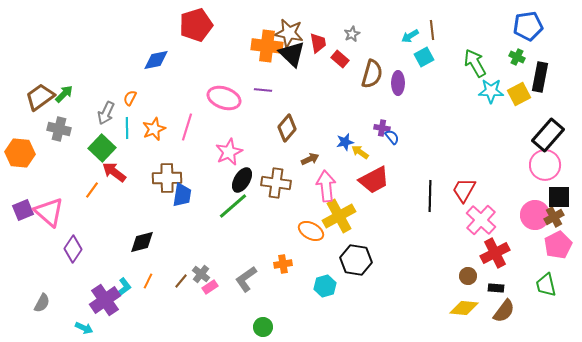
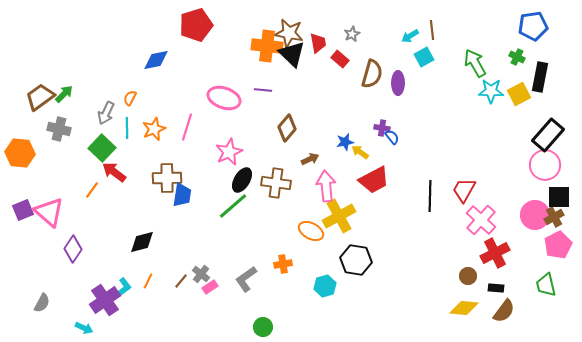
blue pentagon at (528, 26): moved 5 px right
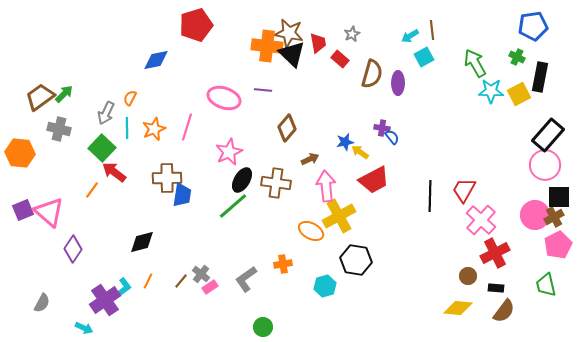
yellow diamond at (464, 308): moved 6 px left
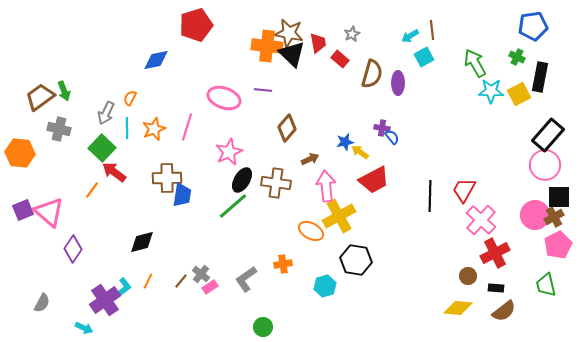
green arrow at (64, 94): moved 3 px up; rotated 114 degrees clockwise
brown semicircle at (504, 311): rotated 15 degrees clockwise
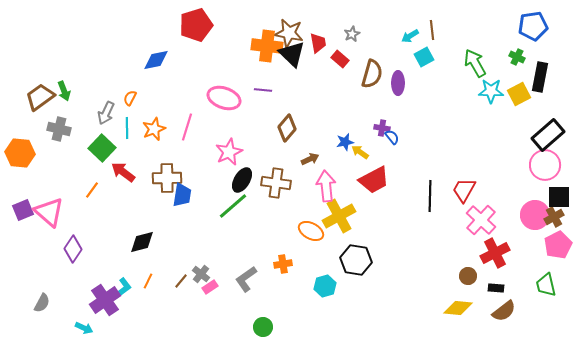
black rectangle at (548, 135): rotated 8 degrees clockwise
red arrow at (114, 172): moved 9 px right
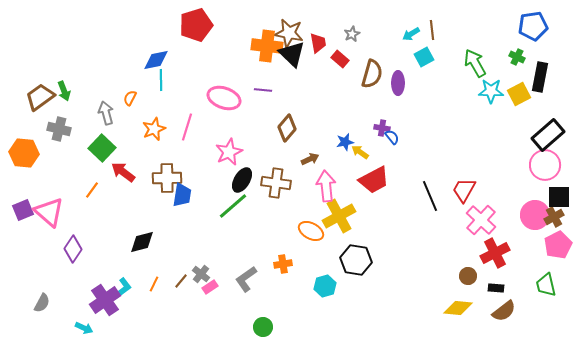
cyan arrow at (410, 36): moved 1 px right, 2 px up
gray arrow at (106, 113): rotated 140 degrees clockwise
cyan line at (127, 128): moved 34 px right, 48 px up
orange hexagon at (20, 153): moved 4 px right
black line at (430, 196): rotated 24 degrees counterclockwise
orange line at (148, 281): moved 6 px right, 3 px down
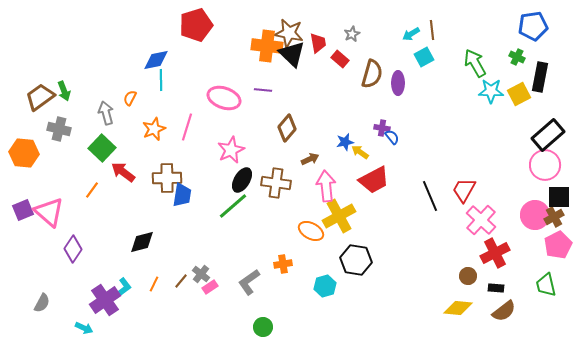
pink star at (229, 152): moved 2 px right, 2 px up
gray L-shape at (246, 279): moved 3 px right, 3 px down
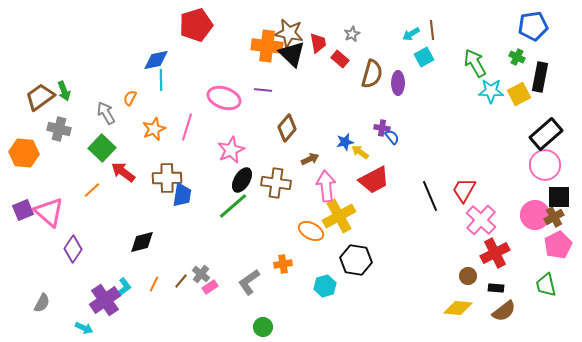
gray arrow at (106, 113): rotated 15 degrees counterclockwise
black rectangle at (548, 135): moved 2 px left, 1 px up
orange line at (92, 190): rotated 12 degrees clockwise
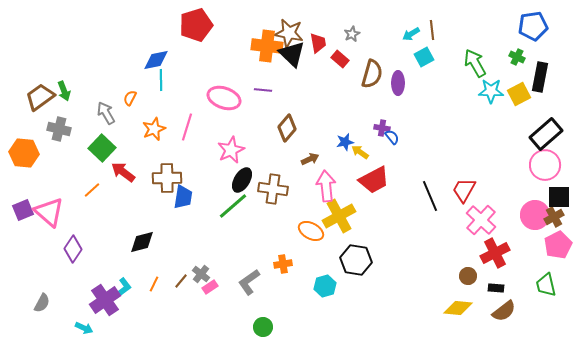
brown cross at (276, 183): moved 3 px left, 6 px down
blue trapezoid at (182, 195): moved 1 px right, 2 px down
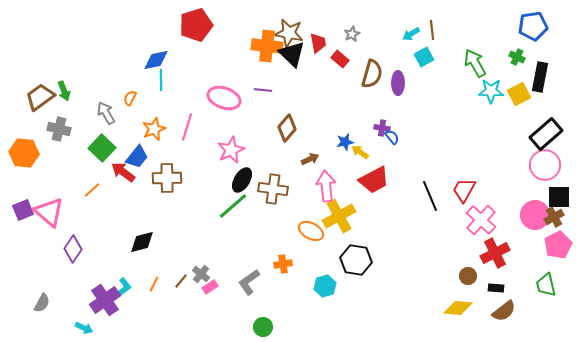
blue trapezoid at (183, 197): moved 46 px left, 40 px up; rotated 30 degrees clockwise
